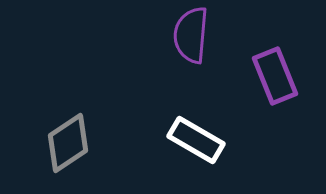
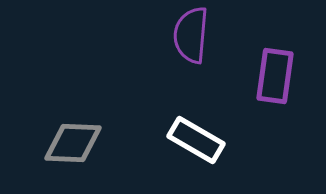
purple rectangle: rotated 30 degrees clockwise
gray diamond: moved 5 px right; rotated 36 degrees clockwise
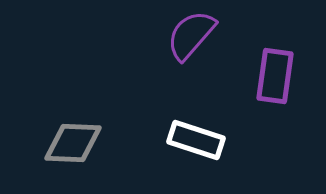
purple semicircle: rotated 36 degrees clockwise
white rectangle: rotated 12 degrees counterclockwise
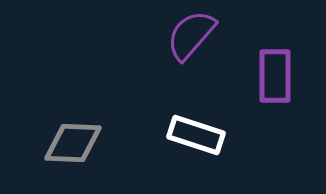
purple rectangle: rotated 8 degrees counterclockwise
white rectangle: moved 5 px up
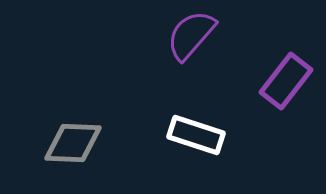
purple rectangle: moved 11 px right, 5 px down; rotated 38 degrees clockwise
